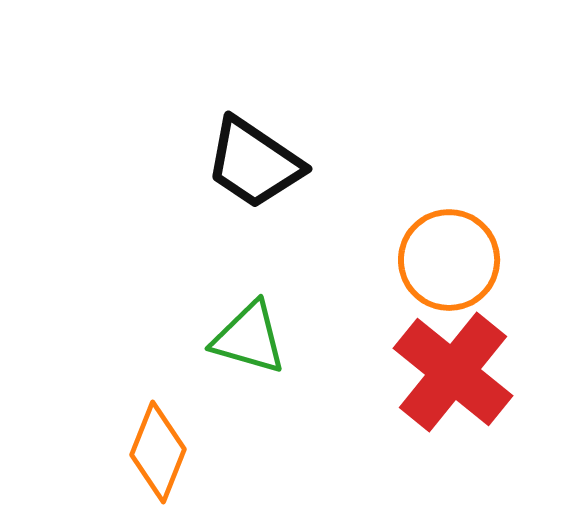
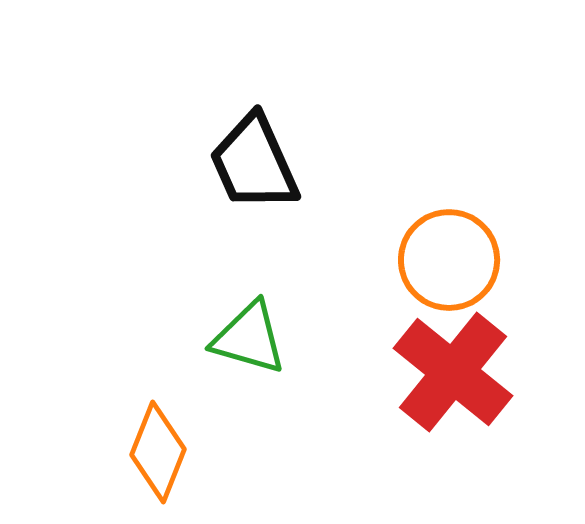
black trapezoid: rotated 32 degrees clockwise
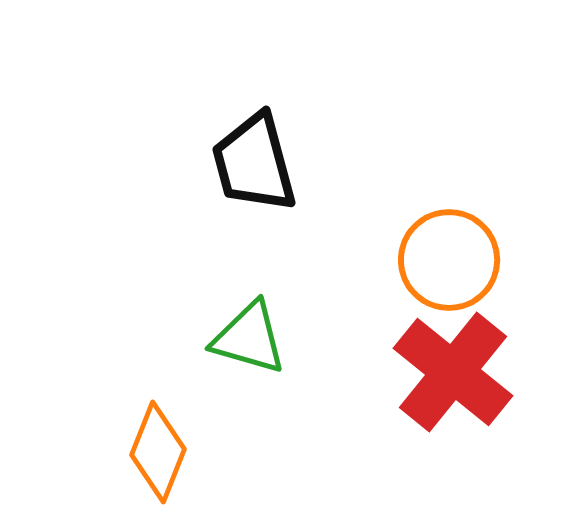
black trapezoid: rotated 9 degrees clockwise
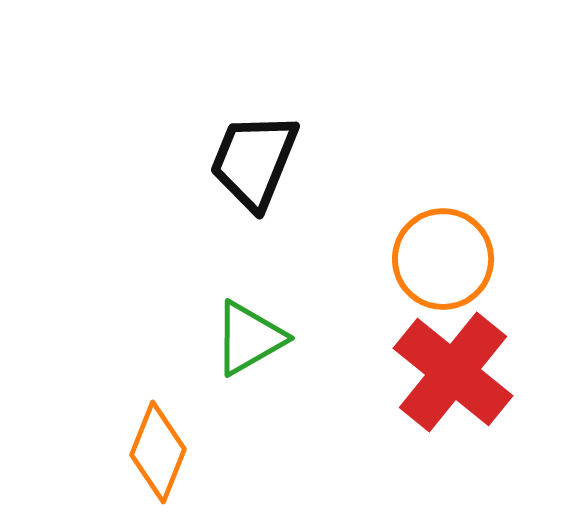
black trapezoid: moved 2 px up; rotated 37 degrees clockwise
orange circle: moved 6 px left, 1 px up
green triangle: rotated 46 degrees counterclockwise
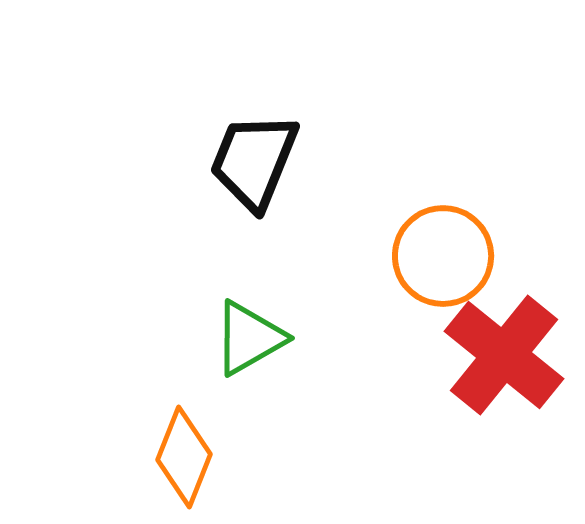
orange circle: moved 3 px up
red cross: moved 51 px right, 17 px up
orange diamond: moved 26 px right, 5 px down
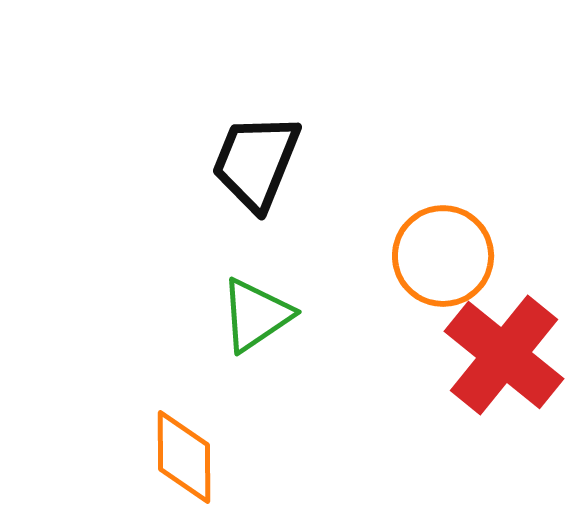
black trapezoid: moved 2 px right, 1 px down
green triangle: moved 7 px right, 23 px up; rotated 4 degrees counterclockwise
orange diamond: rotated 22 degrees counterclockwise
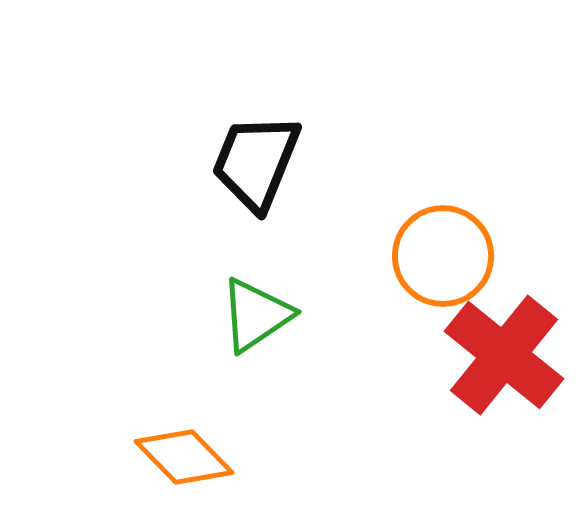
orange diamond: rotated 44 degrees counterclockwise
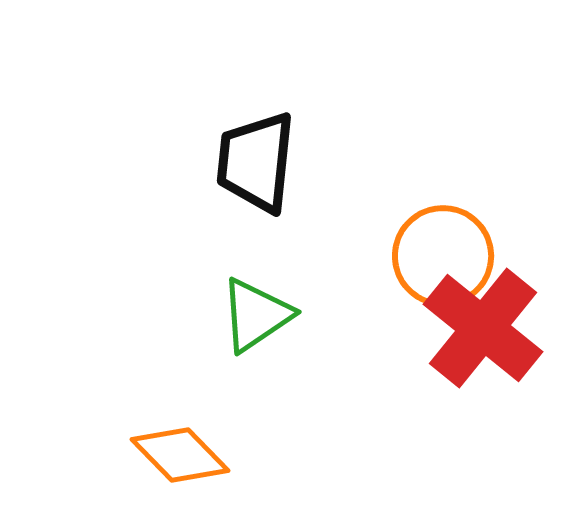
black trapezoid: rotated 16 degrees counterclockwise
red cross: moved 21 px left, 27 px up
orange diamond: moved 4 px left, 2 px up
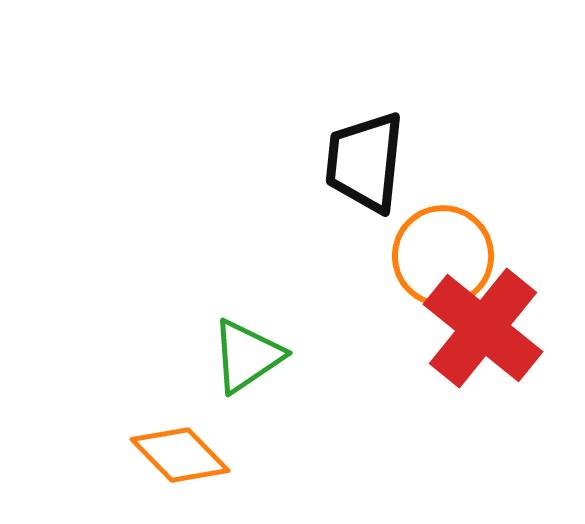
black trapezoid: moved 109 px right
green triangle: moved 9 px left, 41 px down
